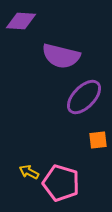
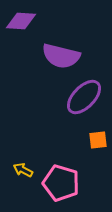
yellow arrow: moved 6 px left, 2 px up
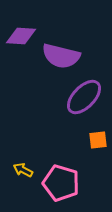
purple diamond: moved 15 px down
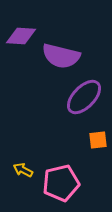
pink pentagon: rotated 30 degrees counterclockwise
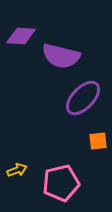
purple ellipse: moved 1 px left, 1 px down
orange square: moved 1 px down
yellow arrow: moved 6 px left; rotated 132 degrees clockwise
